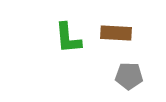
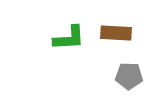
green L-shape: moved 1 px right; rotated 88 degrees counterclockwise
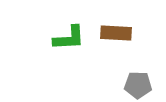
gray pentagon: moved 9 px right, 9 px down
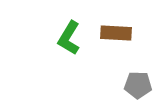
green L-shape: rotated 124 degrees clockwise
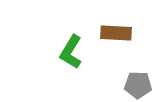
green L-shape: moved 2 px right, 14 px down
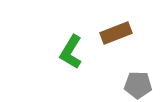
brown rectangle: rotated 24 degrees counterclockwise
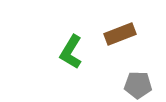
brown rectangle: moved 4 px right, 1 px down
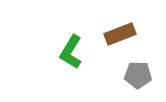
gray pentagon: moved 10 px up
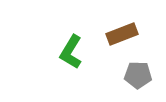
brown rectangle: moved 2 px right
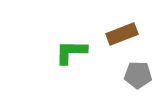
green L-shape: rotated 60 degrees clockwise
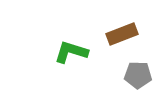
green L-shape: rotated 16 degrees clockwise
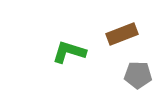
green L-shape: moved 2 px left
